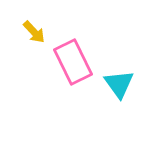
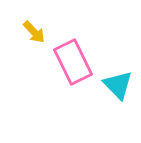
cyan triangle: moved 1 px left, 1 px down; rotated 8 degrees counterclockwise
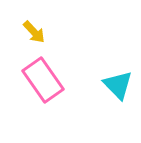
pink rectangle: moved 30 px left, 18 px down; rotated 9 degrees counterclockwise
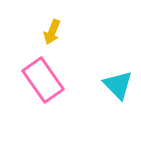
yellow arrow: moved 18 px right; rotated 65 degrees clockwise
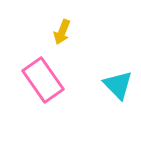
yellow arrow: moved 10 px right
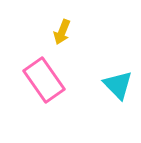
pink rectangle: moved 1 px right
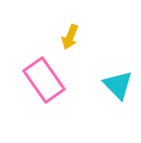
yellow arrow: moved 8 px right, 5 px down
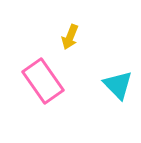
pink rectangle: moved 1 px left, 1 px down
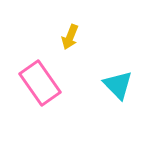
pink rectangle: moved 3 px left, 2 px down
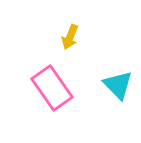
pink rectangle: moved 12 px right, 5 px down
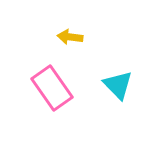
yellow arrow: rotated 75 degrees clockwise
